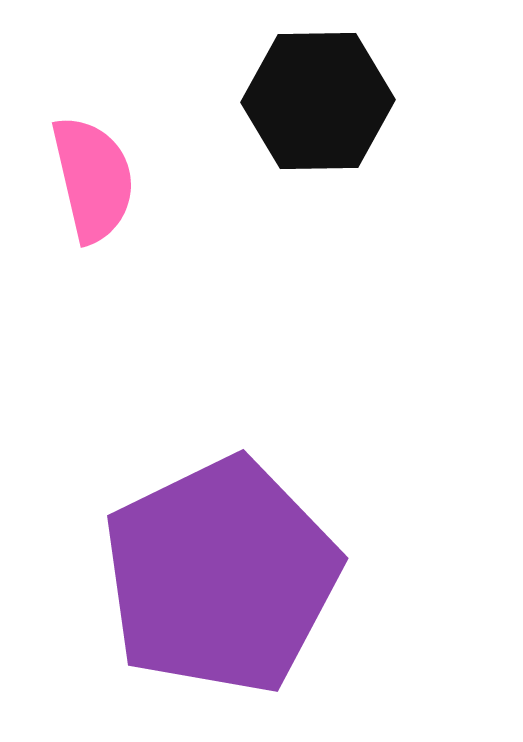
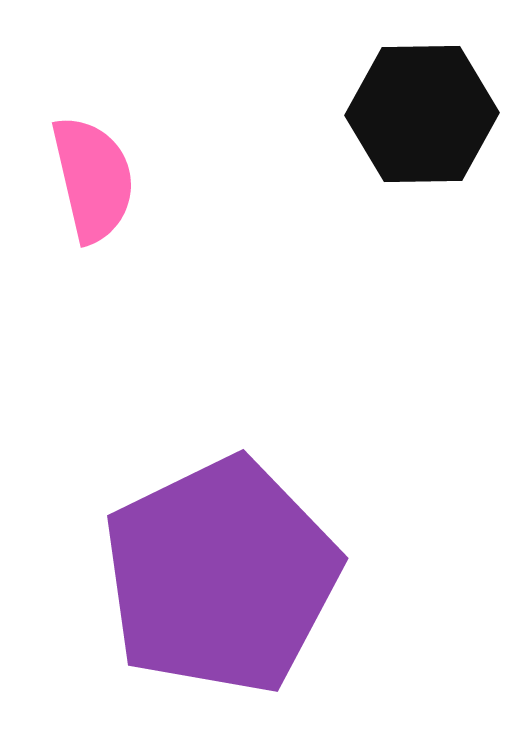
black hexagon: moved 104 px right, 13 px down
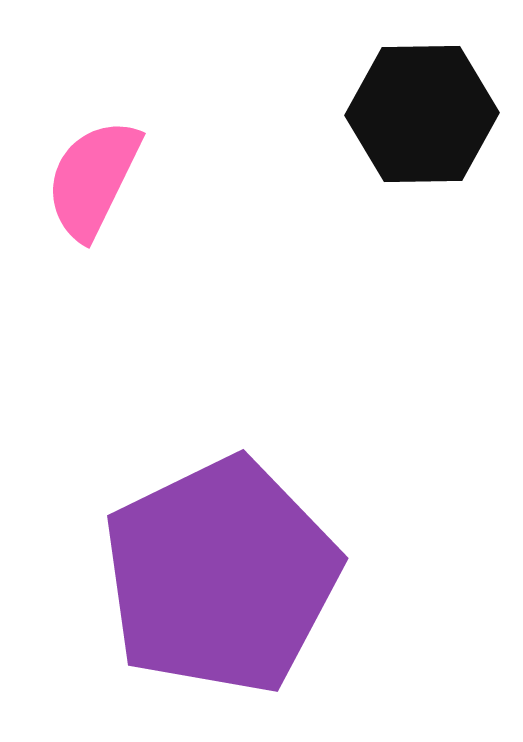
pink semicircle: rotated 141 degrees counterclockwise
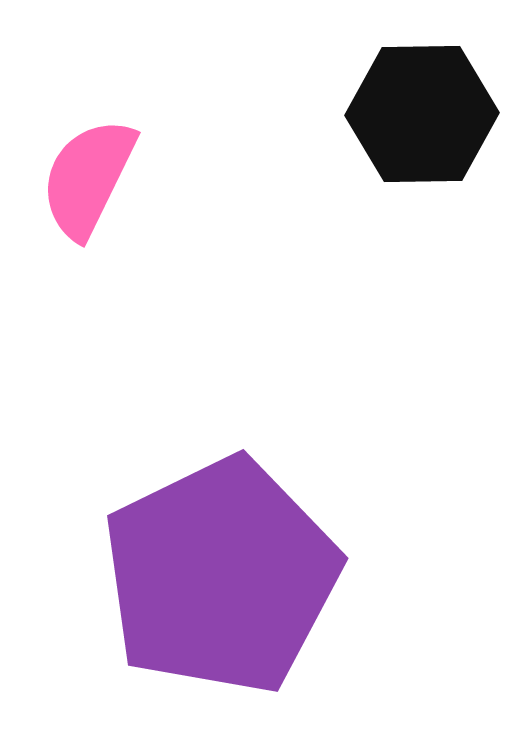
pink semicircle: moved 5 px left, 1 px up
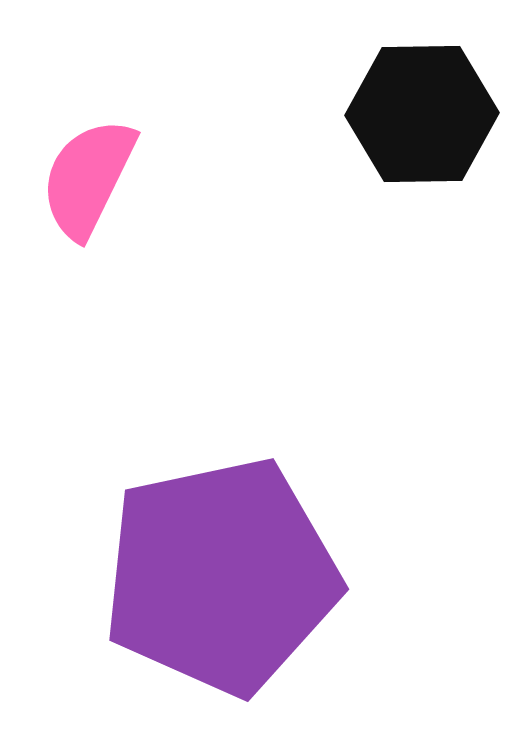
purple pentagon: rotated 14 degrees clockwise
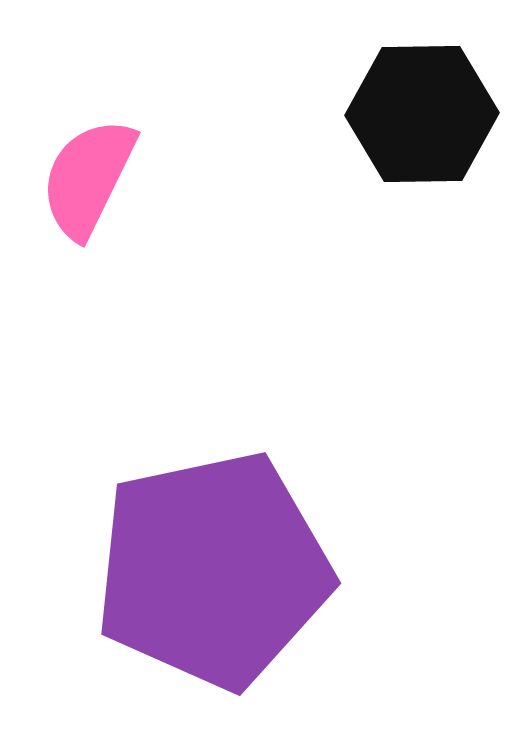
purple pentagon: moved 8 px left, 6 px up
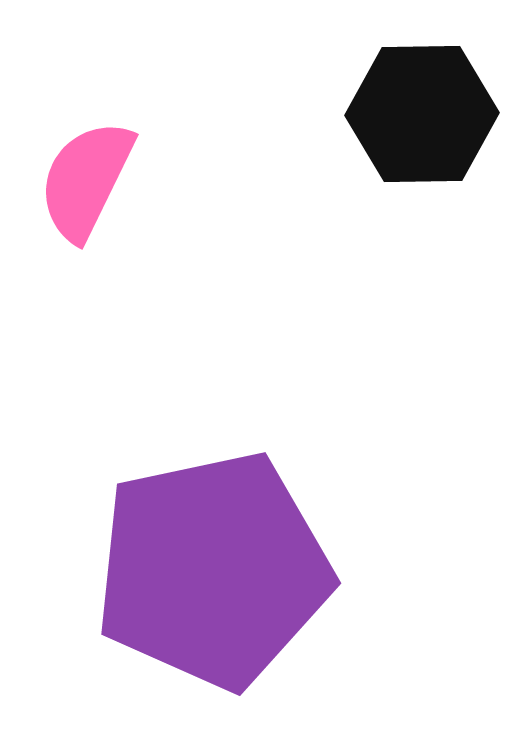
pink semicircle: moved 2 px left, 2 px down
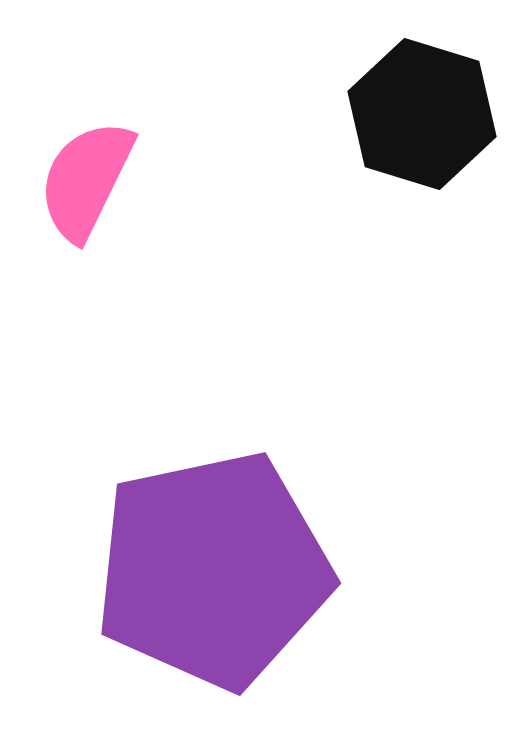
black hexagon: rotated 18 degrees clockwise
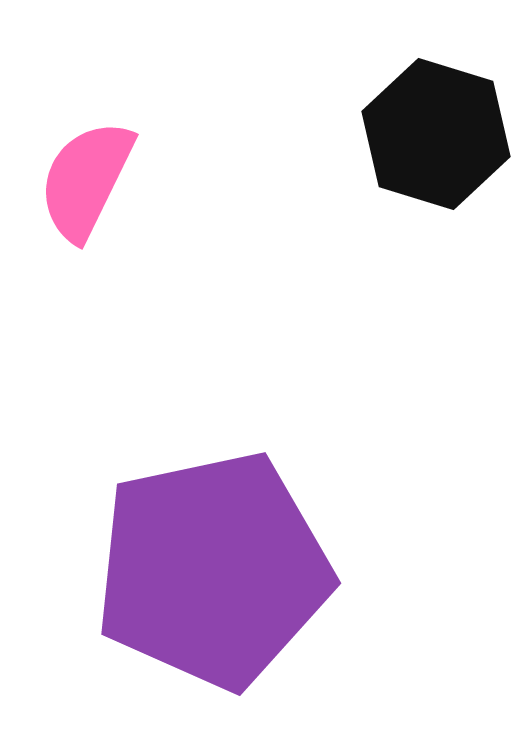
black hexagon: moved 14 px right, 20 px down
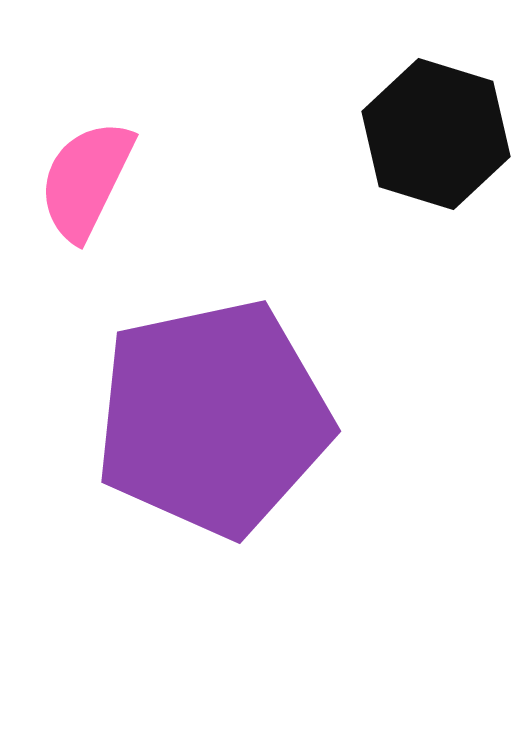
purple pentagon: moved 152 px up
